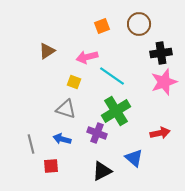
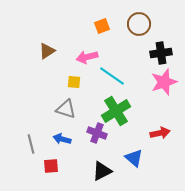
yellow square: rotated 16 degrees counterclockwise
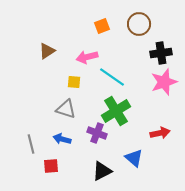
cyan line: moved 1 px down
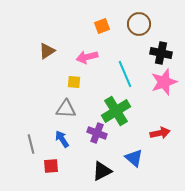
black cross: rotated 20 degrees clockwise
cyan line: moved 13 px right, 3 px up; rotated 32 degrees clockwise
gray triangle: rotated 15 degrees counterclockwise
blue arrow: rotated 42 degrees clockwise
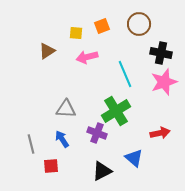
yellow square: moved 2 px right, 49 px up
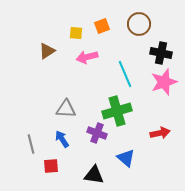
green cross: moved 1 px right; rotated 16 degrees clockwise
blue triangle: moved 8 px left
black triangle: moved 8 px left, 4 px down; rotated 35 degrees clockwise
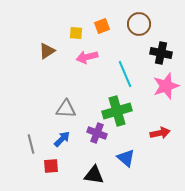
pink star: moved 2 px right, 4 px down
blue arrow: rotated 78 degrees clockwise
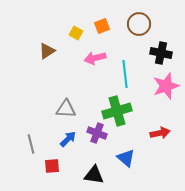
yellow square: rotated 24 degrees clockwise
pink arrow: moved 8 px right, 1 px down
cyan line: rotated 16 degrees clockwise
blue arrow: moved 6 px right
red square: moved 1 px right
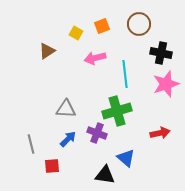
pink star: moved 2 px up
black triangle: moved 11 px right
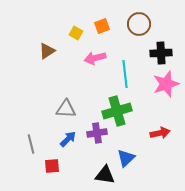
black cross: rotated 15 degrees counterclockwise
purple cross: rotated 30 degrees counterclockwise
blue triangle: rotated 36 degrees clockwise
